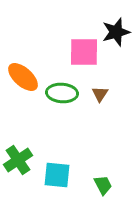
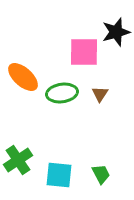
green ellipse: rotated 12 degrees counterclockwise
cyan square: moved 2 px right
green trapezoid: moved 2 px left, 11 px up
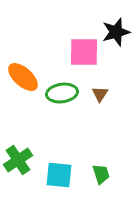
green trapezoid: rotated 10 degrees clockwise
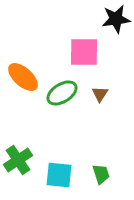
black star: moved 13 px up; rotated 8 degrees clockwise
green ellipse: rotated 24 degrees counterclockwise
